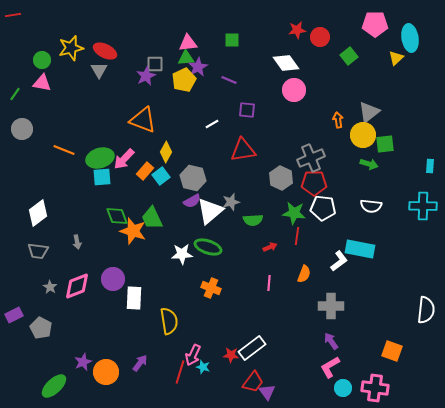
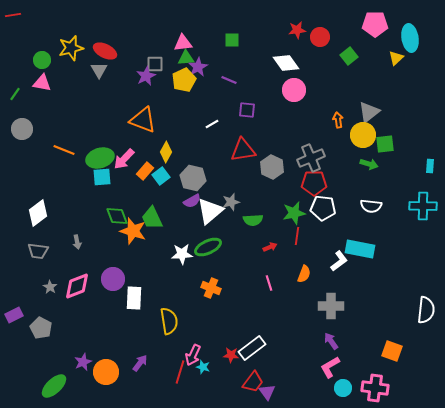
pink triangle at (188, 43): moved 5 px left
gray hexagon at (281, 178): moved 9 px left, 11 px up
green star at (294, 213): rotated 20 degrees counterclockwise
green ellipse at (208, 247): rotated 44 degrees counterclockwise
pink line at (269, 283): rotated 21 degrees counterclockwise
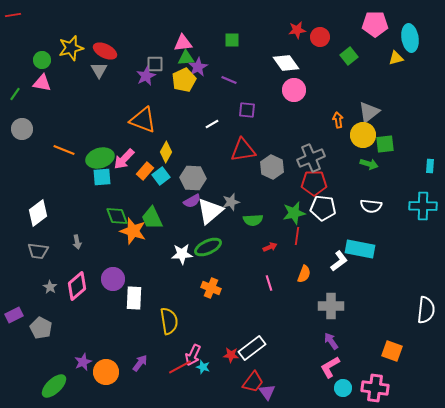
yellow triangle at (396, 58): rotated 28 degrees clockwise
gray hexagon at (193, 178): rotated 10 degrees counterclockwise
pink diamond at (77, 286): rotated 20 degrees counterclockwise
red line at (180, 372): moved 5 px up; rotated 45 degrees clockwise
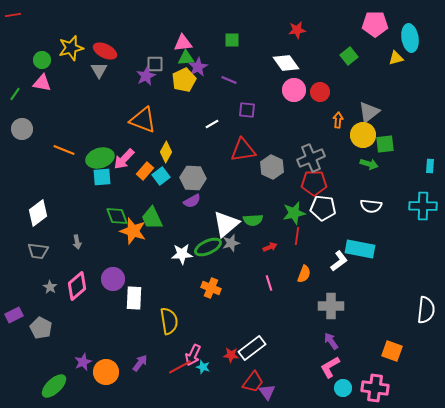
red circle at (320, 37): moved 55 px down
orange arrow at (338, 120): rotated 14 degrees clockwise
gray star at (231, 202): moved 41 px down
white triangle at (210, 211): moved 16 px right, 13 px down
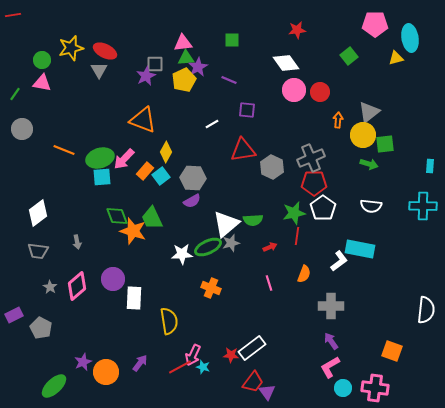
white pentagon at (323, 208): rotated 30 degrees clockwise
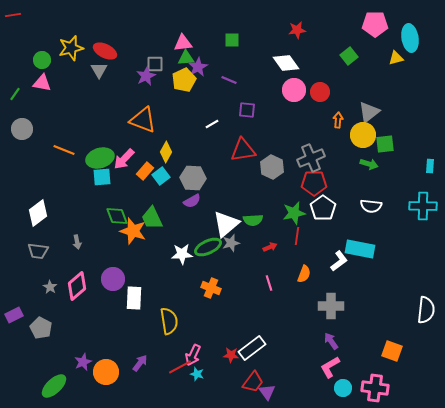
cyan star at (203, 367): moved 6 px left, 7 px down
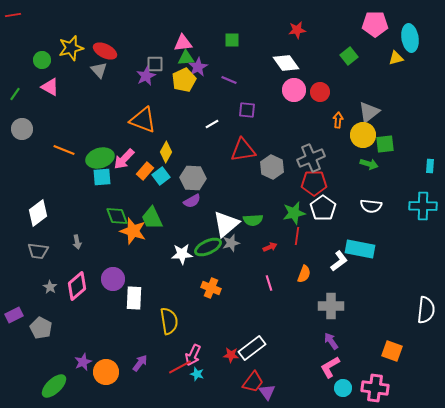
gray triangle at (99, 70): rotated 12 degrees counterclockwise
pink triangle at (42, 83): moved 8 px right, 4 px down; rotated 18 degrees clockwise
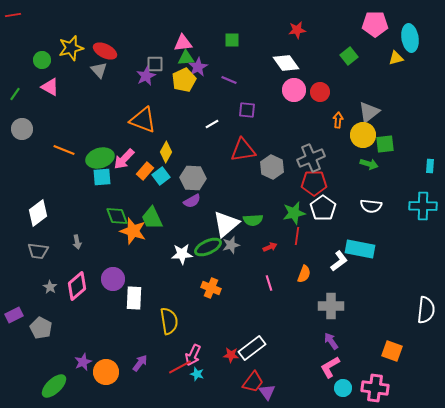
gray star at (231, 243): moved 2 px down
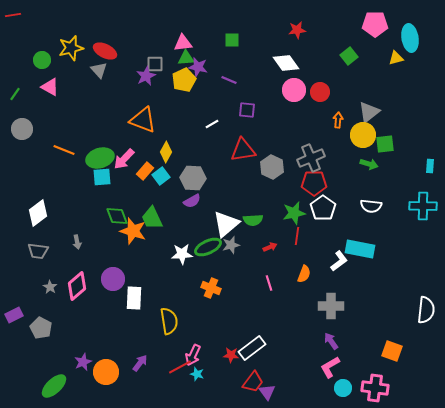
purple star at (198, 67): rotated 30 degrees counterclockwise
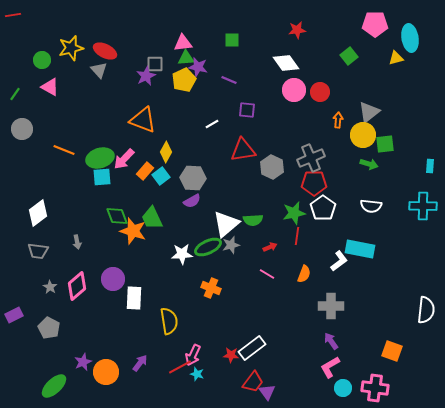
pink line at (269, 283): moved 2 px left, 9 px up; rotated 42 degrees counterclockwise
gray pentagon at (41, 328): moved 8 px right
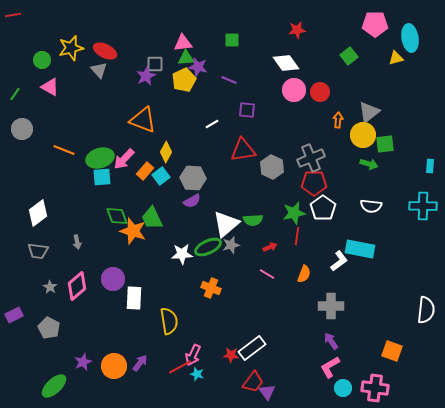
orange circle at (106, 372): moved 8 px right, 6 px up
